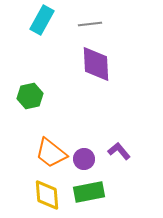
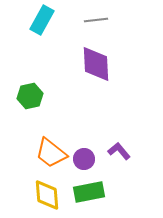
gray line: moved 6 px right, 4 px up
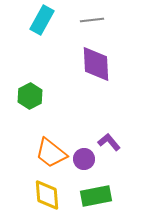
gray line: moved 4 px left
green hexagon: rotated 15 degrees counterclockwise
purple L-shape: moved 10 px left, 9 px up
green rectangle: moved 7 px right, 4 px down
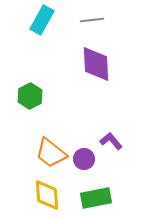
purple L-shape: moved 2 px right, 1 px up
green rectangle: moved 2 px down
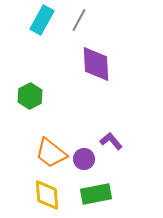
gray line: moved 13 px left; rotated 55 degrees counterclockwise
green rectangle: moved 4 px up
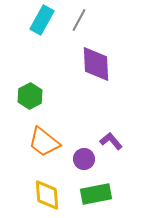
orange trapezoid: moved 7 px left, 11 px up
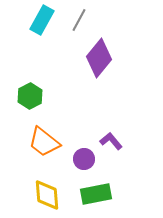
purple diamond: moved 3 px right, 6 px up; rotated 42 degrees clockwise
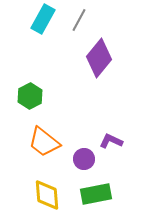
cyan rectangle: moved 1 px right, 1 px up
purple L-shape: rotated 25 degrees counterclockwise
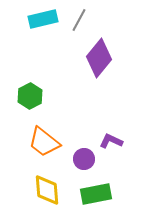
cyan rectangle: rotated 48 degrees clockwise
yellow diamond: moved 5 px up
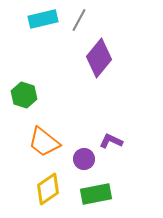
green hexagon: moved 6 px left, 1 px up; rotated 15 degrees counterclockwise
yellow diamond: moved 1 px right, 1 px up; rotated 60 degrees clockwise
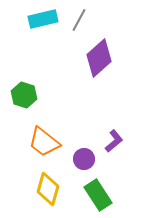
purple diamond: rotated 9 degrees clockwise
purple L-shape: moved 3 px right; rotated 115 degrees clockwise
yellow diamond: rotated 40 degrees counterclockwise
green rectangle: moved 2 px right, 1 px down; rotated 68 degrees clockwise
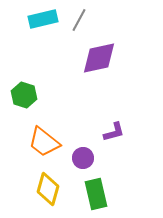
purple diamond: rotated 30 degrees clockwise
purple L-shape: moved 9 px up; rotated 25 degrees clockwise
purple circle: moved 1 px left, 1 px up
green rectangle: moved 2 px left, 1 px up; rotated 20 degrees clockwise
